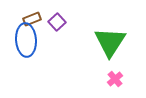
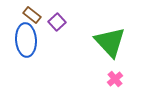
brown rectangle: moved 4 px up; rotated 60 degrees clockwise
green triangle: rotated 16 degrees counterclockwise
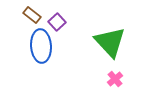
blue ellipse: moved 15 px right, 6 px down
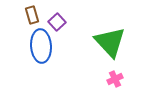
brown rectangle: rotated 36 degrees clockwise
pink cross: rotated 14 degrees clockwise
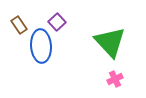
brown rectangle: moved 13 px left, 10 px down; rotated 18 degrees counterclockwise
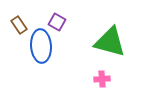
purple square: rotated 18 degrees counterclockwise
green triangle: rotated 32 degrees counterclockwise
pink cross: moved 13 px left; rotated 21 degrees clockwise
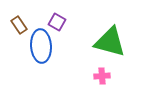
pink cross: moved 3 px up
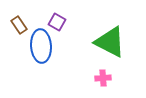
green triangle: rotated 12 degrees clockwise
pink cross: moved 1 px right, 2 px down
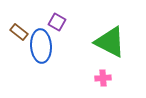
brown rectangle: moved 7 px down; rotated 18 degrees counterclockwise
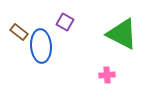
purple square: moved 8 px right
green triangle: moved 12 px right, 8 px up
pink cross: moved 4 px right, 3 px up
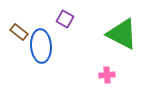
purple square: moved 3 px up
